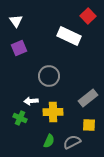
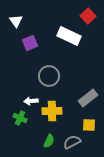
purple square: moved 11 px right, 5 px up
yellow cross: moved 1 px left, 1 px up
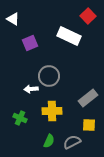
white triangle: moved 3 px left, 2 px up; rotated 24 degrees counterclockwise
white arrow: moved 12 px up
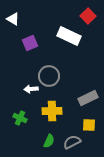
gray rectangle: rotated 12 degrees clockwise
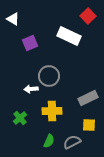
green cross: rotated 24 degrees clockwise
